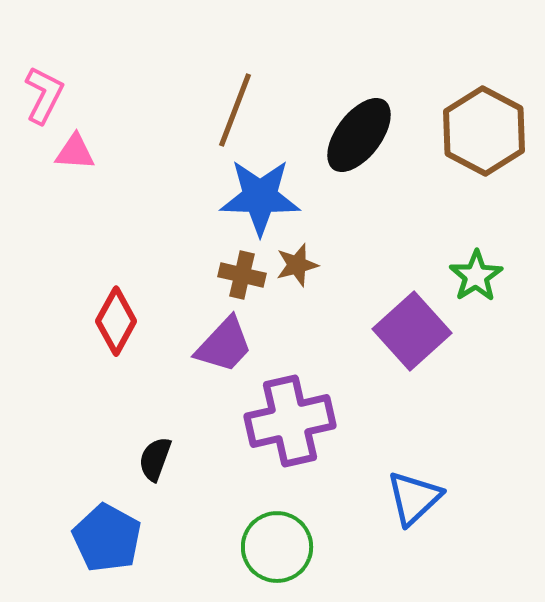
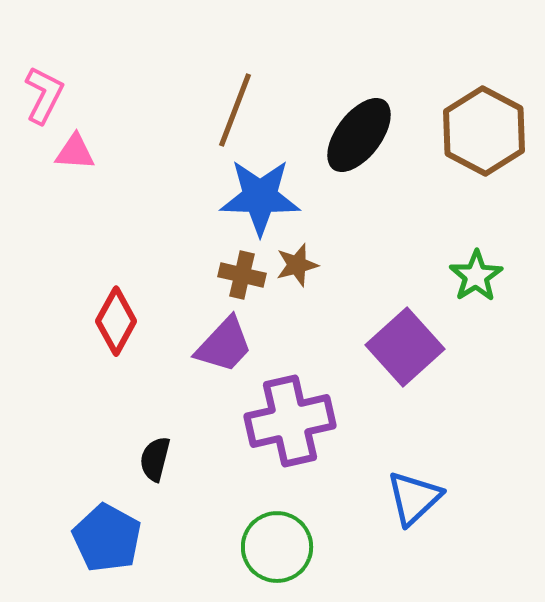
purple square: moved 7 px left, 16 px down
black semicircle: rotated 6 degrees counterclockwise
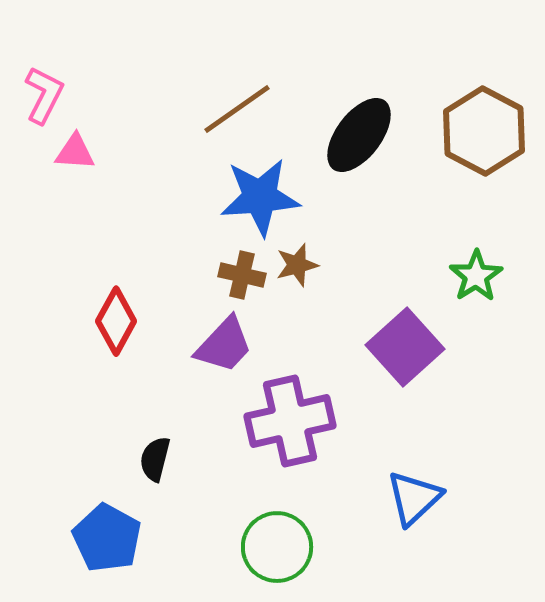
brown line: moved 2 px right, 1 px up; rotated 34 degrees clockwise
blue star: rotated 6 degrees counterclockwise
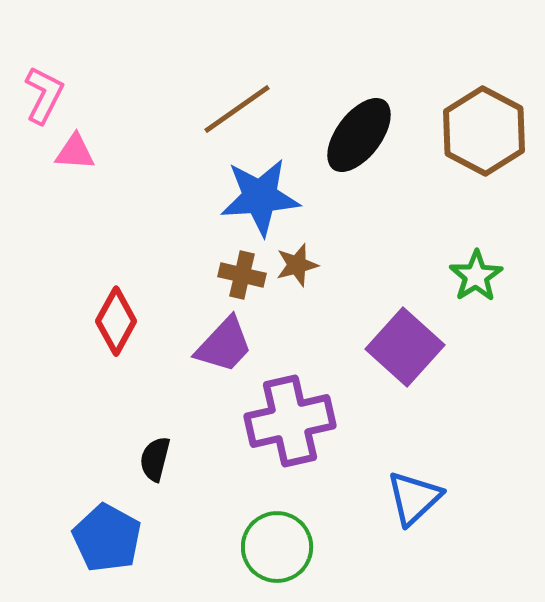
purple square: rotated 6 degrees counterclockwise
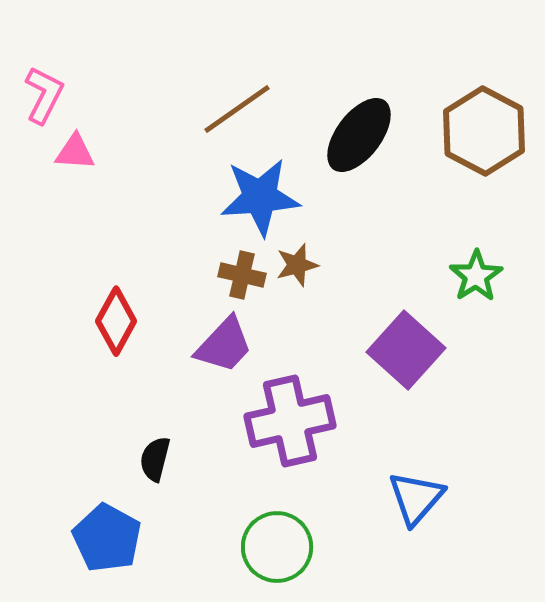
purple square: moved 1 px right, 3 px down
blue triangle: moved 2 px right; rotated 6 degrees counterclockwise
